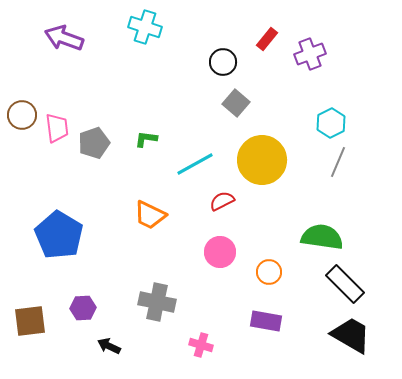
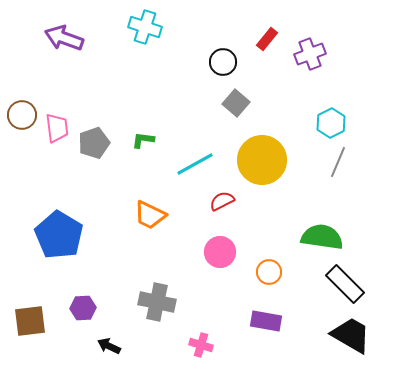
green L-shape: moved 3 px left, 1 px down
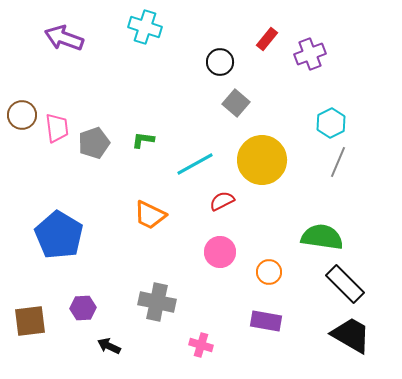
black circle: moved 3 px left
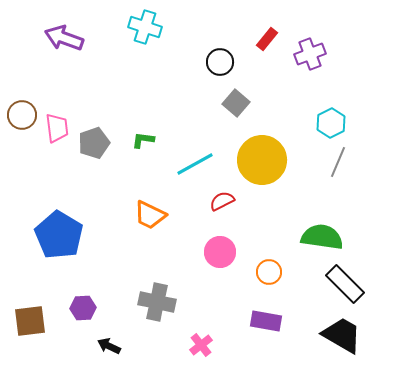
black trapezoid: moved 9 px left
pink cross: rotated 35 degrees clockwise
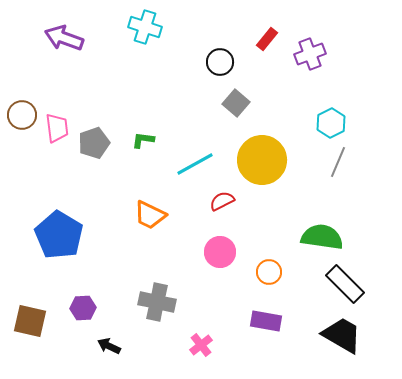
brown square: rotated 20 degrees clockwise
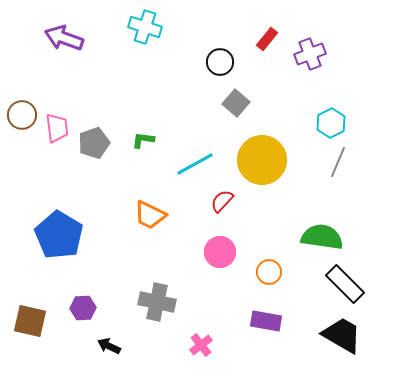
red semicircle: rotated 20 degrees counterclockwise
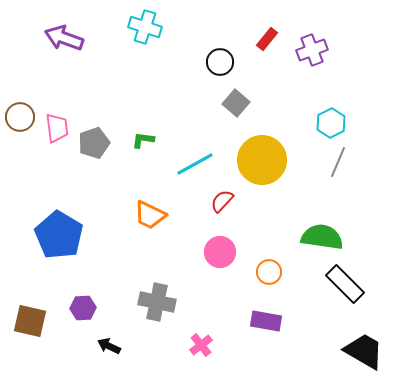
purple cross: moved 2 px right, 4 px up
brown circle: moved 2 px left, 2 px down
black trapezoid: moved 22 px right, 16 px down
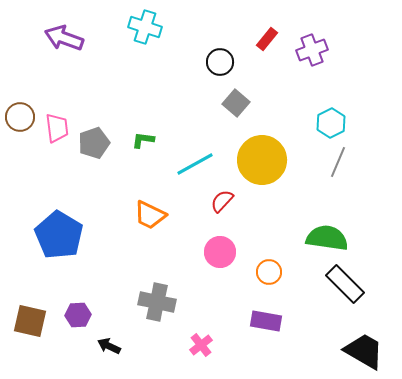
green semicircle: moved 5 px right, 1 px down
purple hexagon: moved 5 px left, 7 px down
